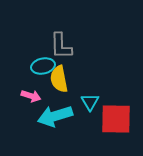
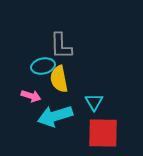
cyan triangle: moved 4 px right
red square: moved 13 px left, 14 px down
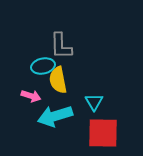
yellow semicircle: moved 1 px left, 1 px down
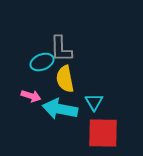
gray L-shape: moved 3 px down
cyan ellipse: moved 1 px left, 4 px up; rotated 10 degrees counterclockwise
yellow semicircle: moved 7 px right, 1 px up
cyan arrow: moved 5 px right, 7 px up; rotated 28 degrees clockwise
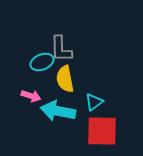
cyan triangle: rotated 24 degrees clockwise
cyan arrow: moved 2 px left, 2 px down
red square: moved 1 px left, 2 px up
